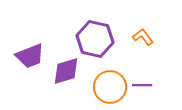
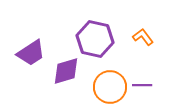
purple trapezoid: moved 1 px right, 3 px up; rotated 12 degrees counterclockwise
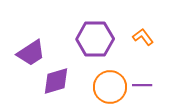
purple hexagon: rotated 12 degrees counterclockwise
purple diamond: moved 10 px left, 10 px down
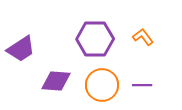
purple trapezoid: moved 10 px left, 4 px up
purple diamond: rotated 20 degrees clockwise
orange circle: moved 8 px left, 2 px up
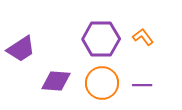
purple hexagon: moved 6 px right
orange circle: moved 2 px up
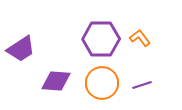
orange L-shape: moved 3 px left, 1 px down
purple line: rotated 18 degrees counterclockwise
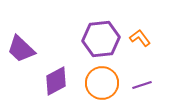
purple hexagon: rotated 6 degrees counterclockwise
purple trapezoid: rotated 76 degrees clockwise
purple diamond: rotated 32 degrees counterclockwise
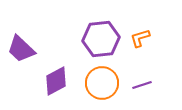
orange L-shape: rotated 70 degrees counterclockwise
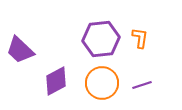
orange L-shape: rotated 115 degrees clockwise
purple trapezoid: moved 1 px left, 1 px down
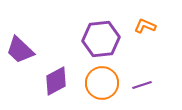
orange L-shape: moved 5 px right, 12 px up; rotated 75 degrees counterclockwise
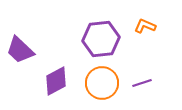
purple line: moved 2 px up
